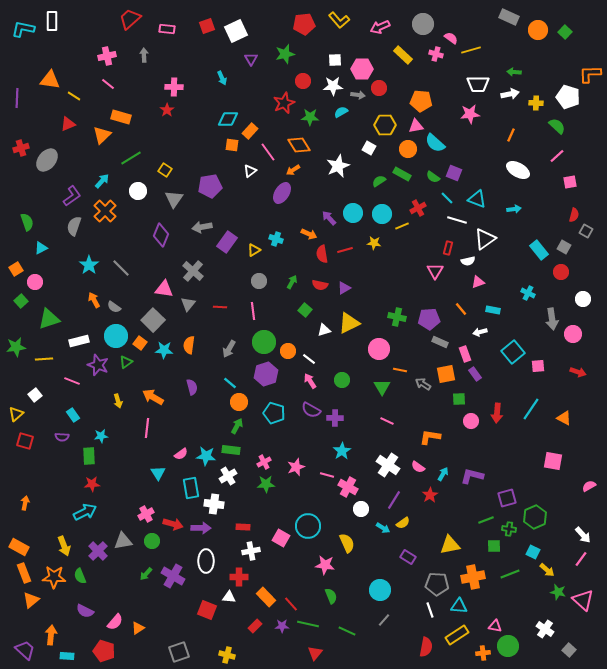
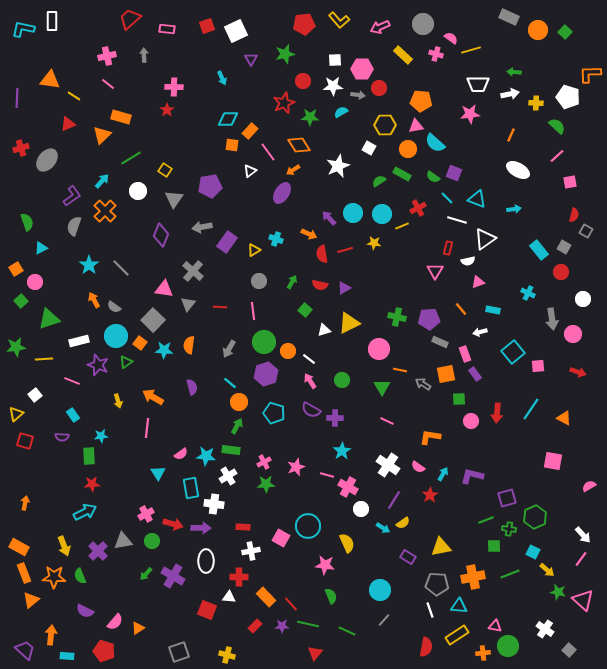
yellow triangle at (450, 545): moved 9 px left, 2 px down
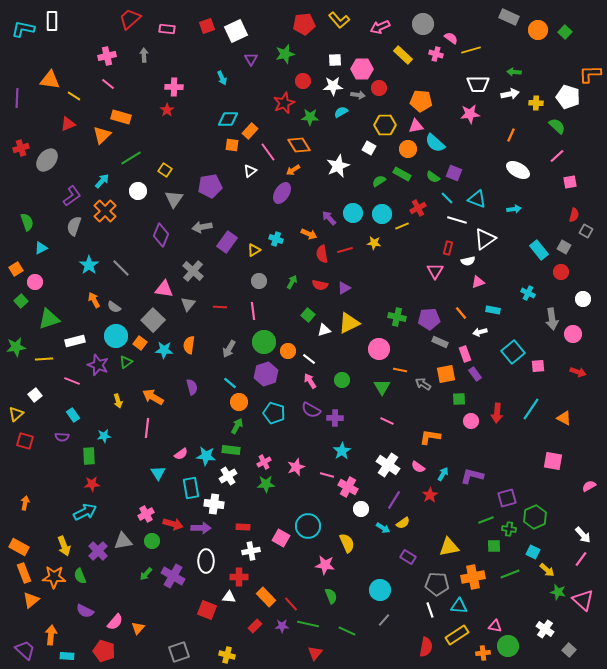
orange line at (461, 309): moved 4 px down
green square at (305, 310): moved 3 px right, 5 px down
white rectangle at (79, 341): moved 4 px left
cyan star at (101, 436): moved 3 px right
yellow triangle at (441, 547): moved 8 px right
orange triangle at (138, 628): rotated 16 degrees counterclockwise
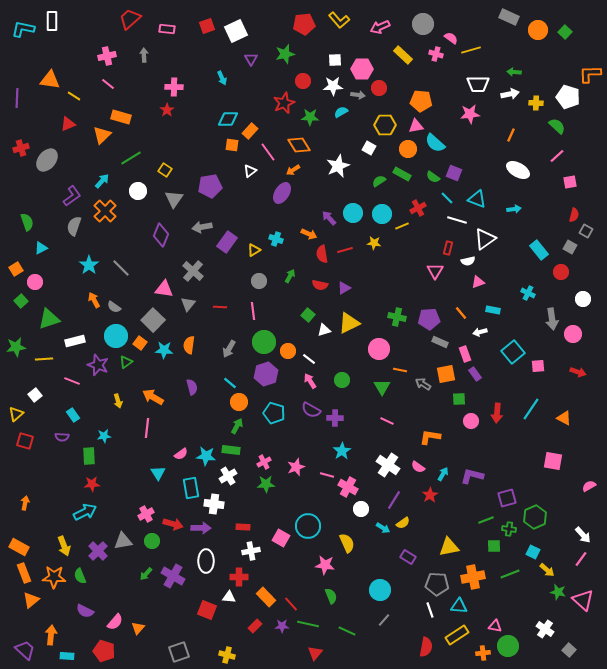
gray square at (564, 247): moved 6 px right
green arrow at (292, 282): moved 2 px left, 6 px up
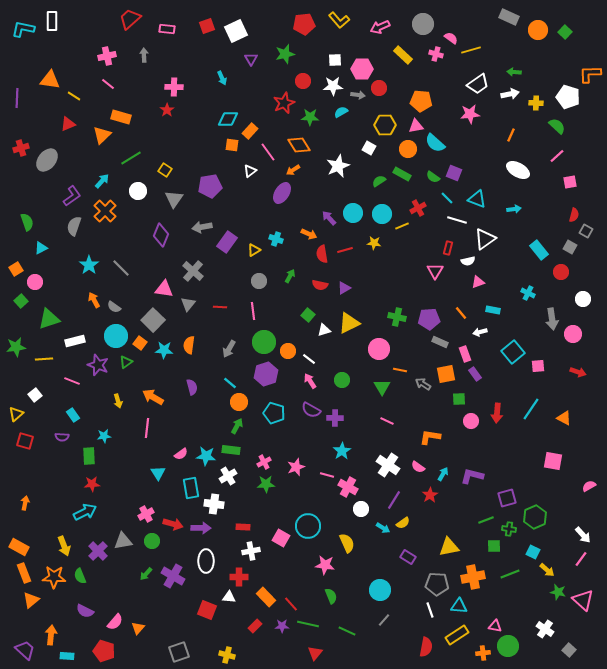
white trapezoid at (478, 84): rotated 35 degrees counterclockwise
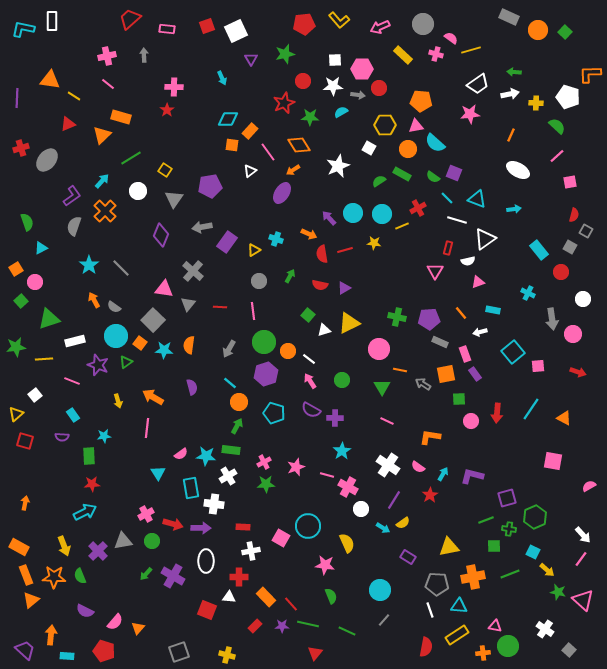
orange rectangle at (24, 573): moved 2 px right, 2 px down
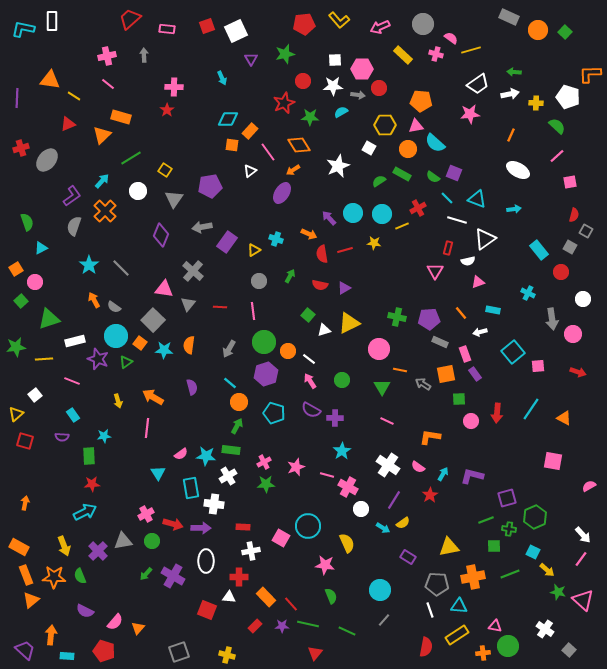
purple star at (98, 365): moved 6 px up
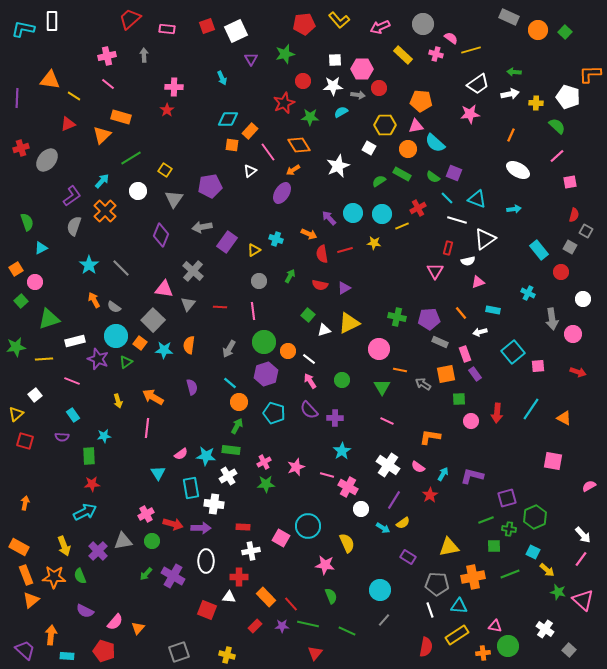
purple semicircle at (311, 410): moved 2 px left; rotated 18 degrees clockwise
